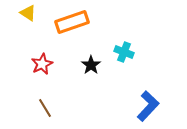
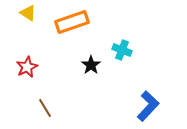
cyan cross: moved 2 px left, 2 px up
red star: moved 15 px left, 3 px down
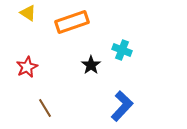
blue L-shape: moved 26 px left
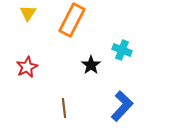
yellow triangle: rotated 30 degrees clockwise
orange rectangle: moved 2 px up; rotated 44 degrees counterclockwise
brown line: moved 19 px right; rotated 24 degrees clockwise
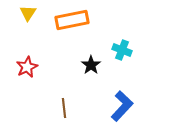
orange rectangle: rotated 52 degrees clockwise
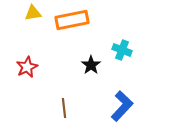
yellow triangle: moved 5 px right; rotated 48 degrees clockwise
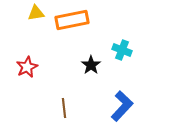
yellow triangle: moved 3 px right
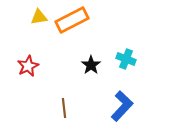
yellow triangle: moved 3 px right, 4 px down
orange rectangle: rotated 16 degrees counterclockwise
cyan cross: moved 4 px right, 9 px down
red star: moved 1 px right, 1 px up
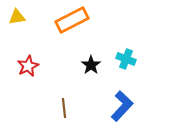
yellow triangle: moved 22 px left
